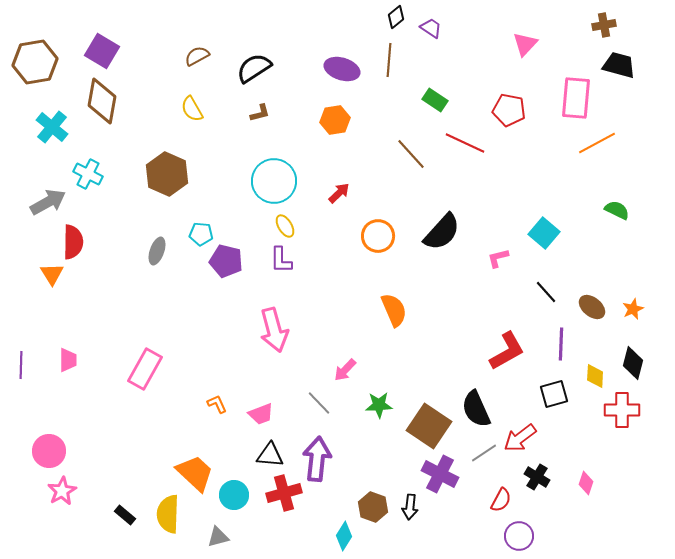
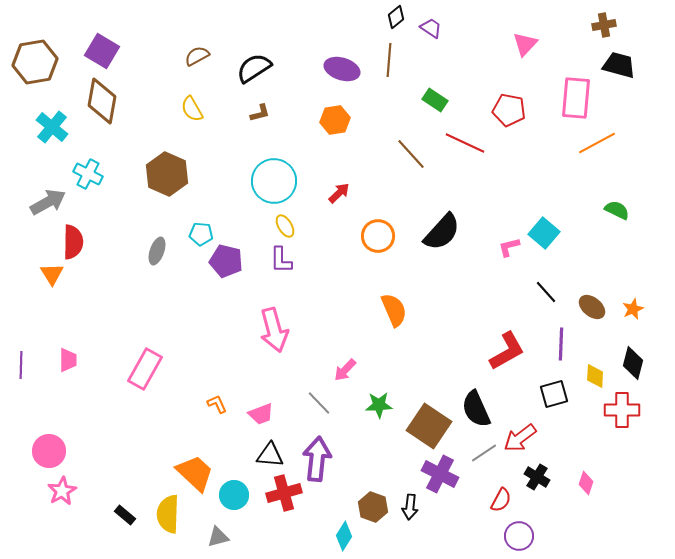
pink L-shape at (498, 258): moved 11 px right, 11 px up
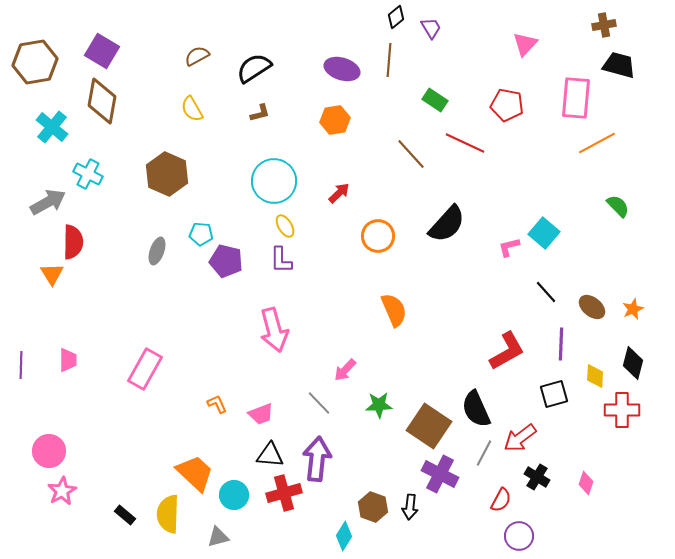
purple trapezoid at (431, 28): rotated 25 degrees clockwise
red pentagon at (509, 110): moved 2 px left, 5 px up
green semicircle at (617, 210): moved 1 px right, 4 px up; rotated 20 degrees clockwise
black semicircle at (442, 232): moved 5 px right, 8 px up
gray line at (484, 453): rotated 28 degrees counterclockwise
